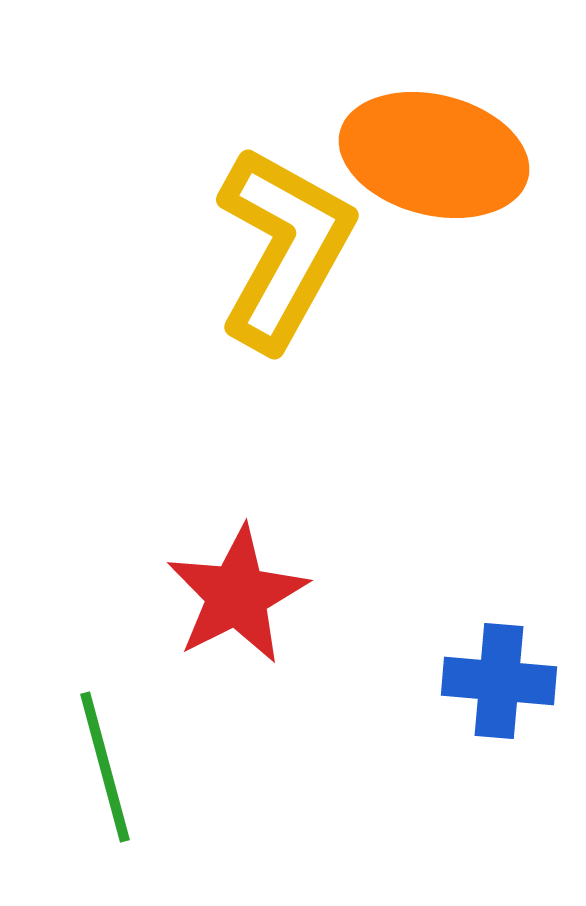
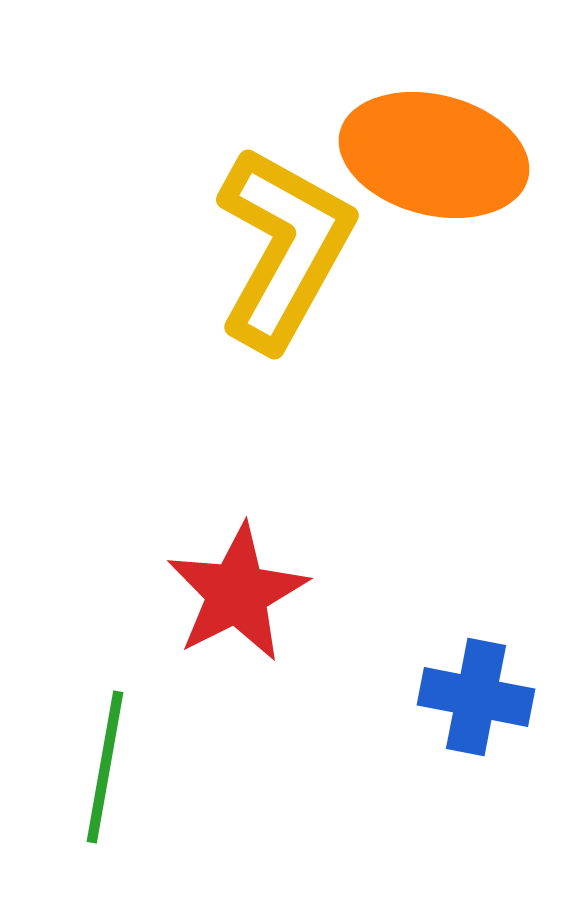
red star: moved 2 px up
blue cross: moved 23 px left, 16 px down; rotated 6 degrees clockwise
green line: rotated 25 degrees clockwise
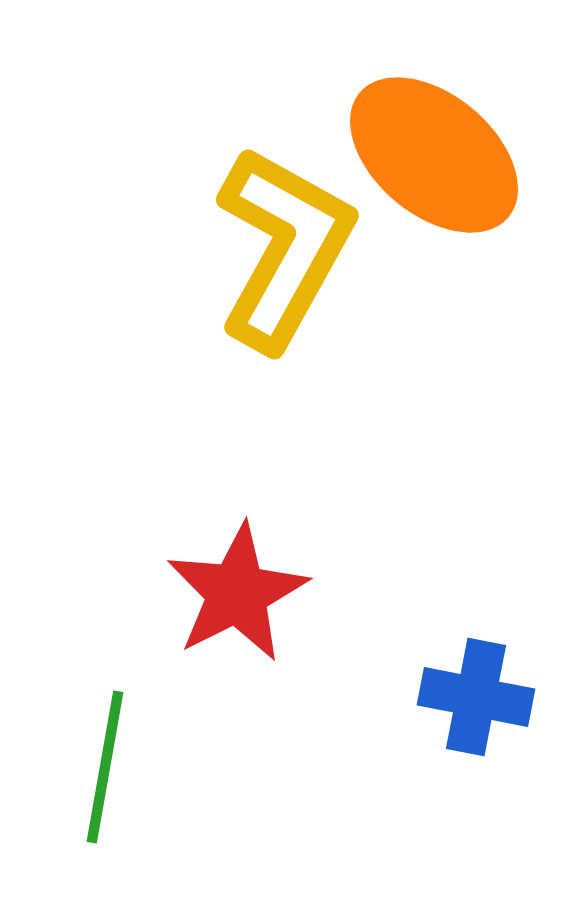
orange ellipse: rotated 26 degrees clockwise
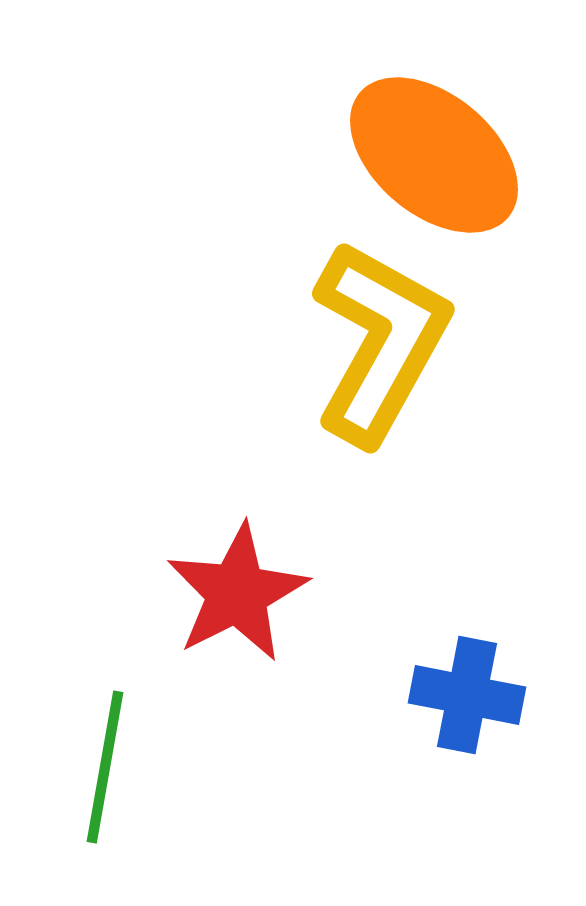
yellow L-shape: moved 96 px right, 94 px down
blue cross: moved 9 px left, 2 px up
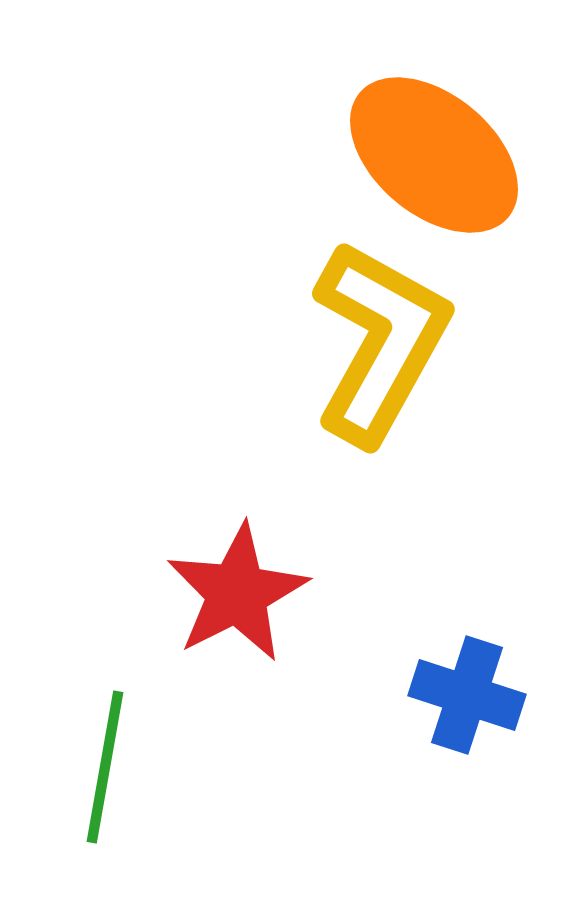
blue cross: rotated 7 degrees clockwise
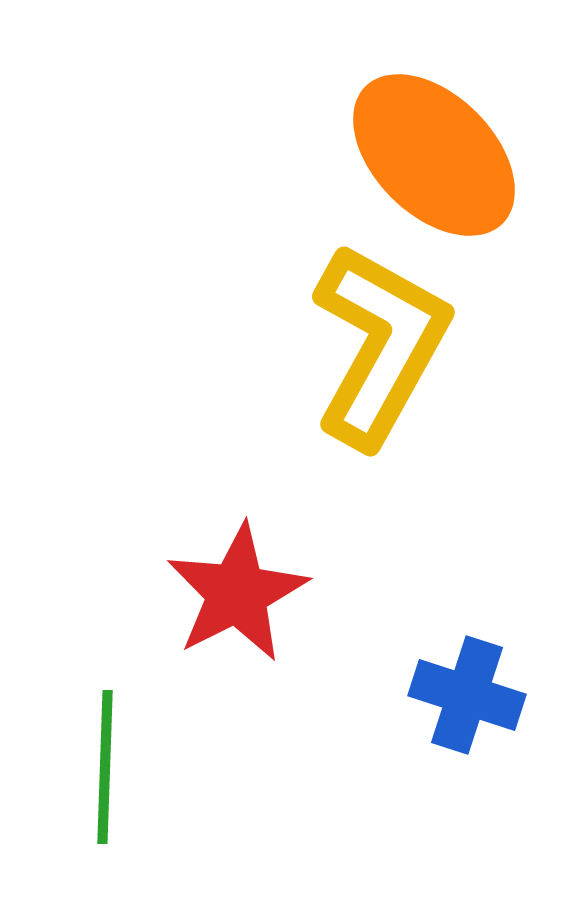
orange ellipse: rotated 5 degrees clockwise
yellow L-shape: moved 3 px down
green line: rotated 8 degrees counterclockwise
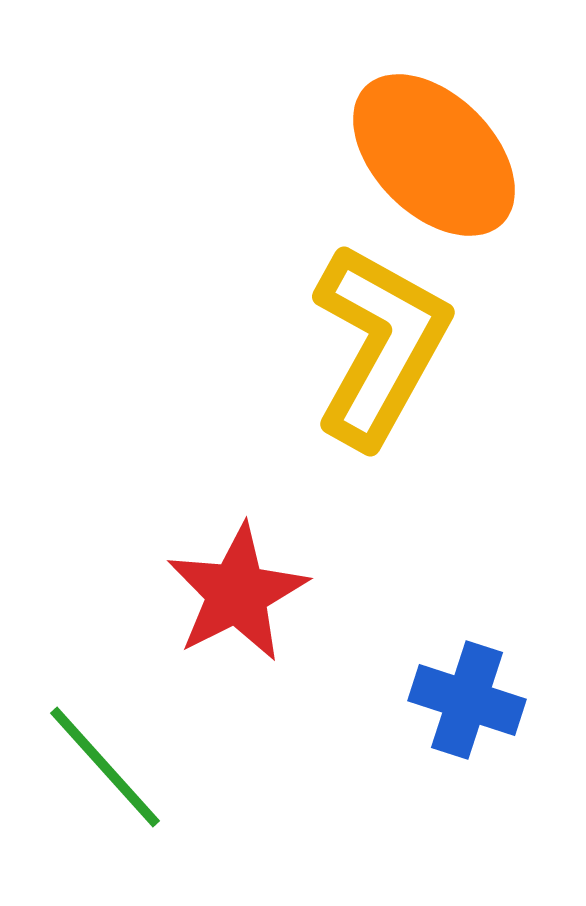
blue cross: moved 5 px down
green line: rotated 44 degrees counterclockwise
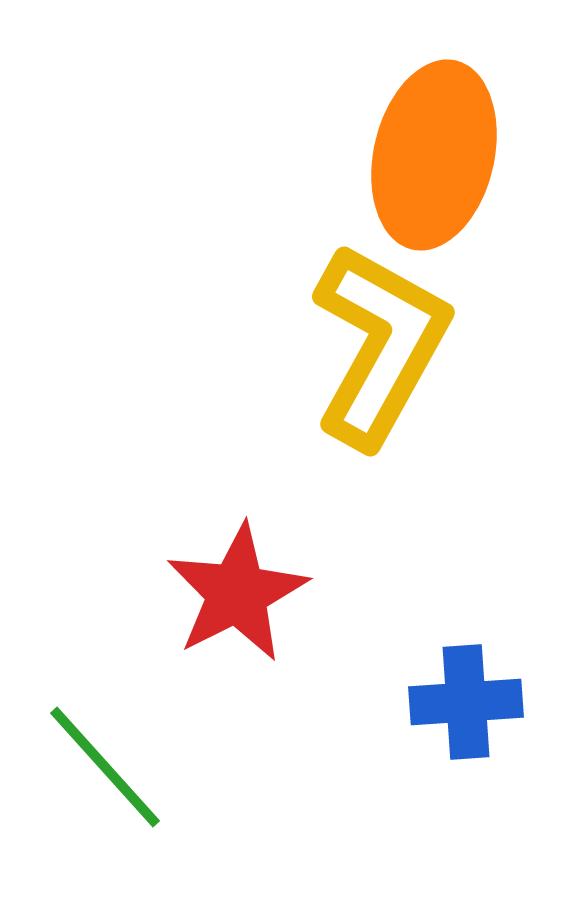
orange ellipse: rotated 58 degrees clockwise
blue cross: moved 1 px left, 2 px down; rotated 22 degrees counterclockwise
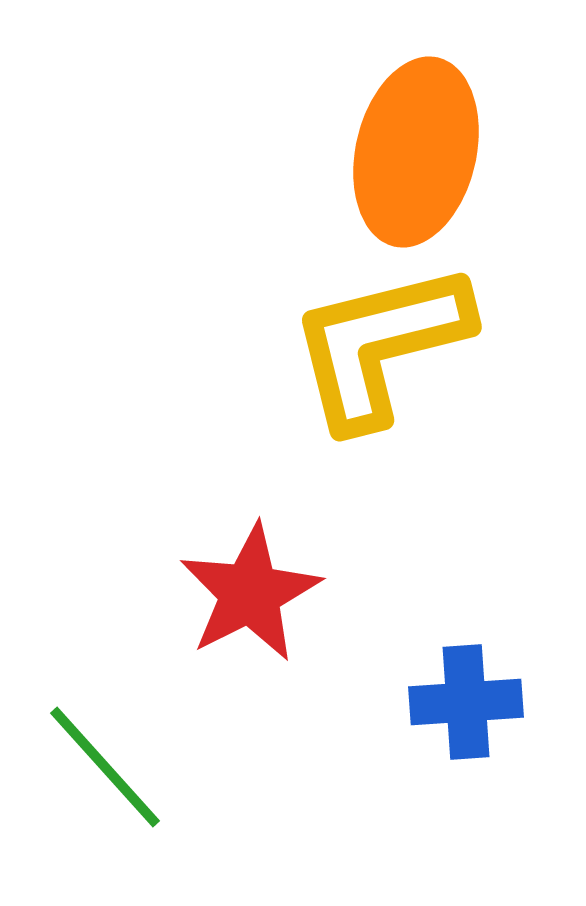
orange ellipse: moved 18 px left, 3 px up
yellow L-shape: rotated 133 degrees counterclockwise
red star: moved 13 px right
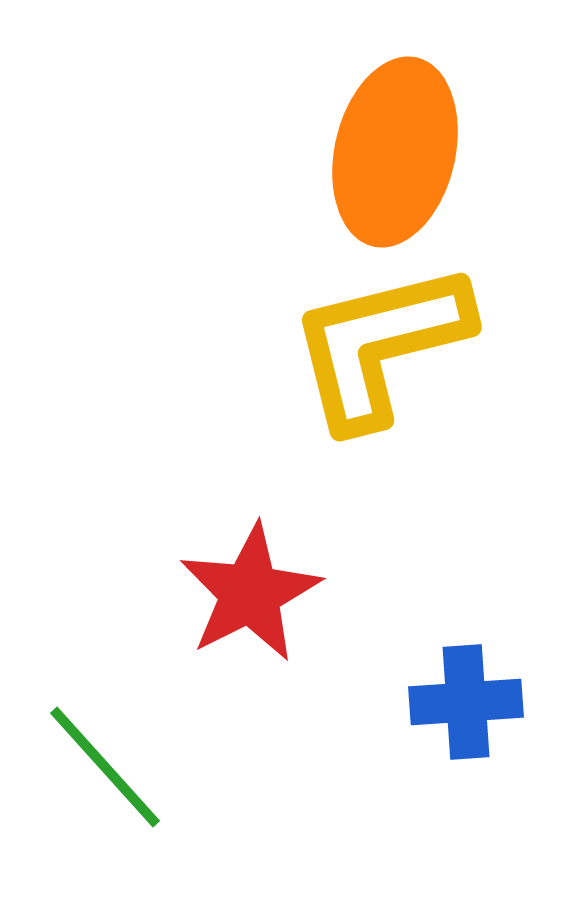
orange ellipse: moved 21 px left
